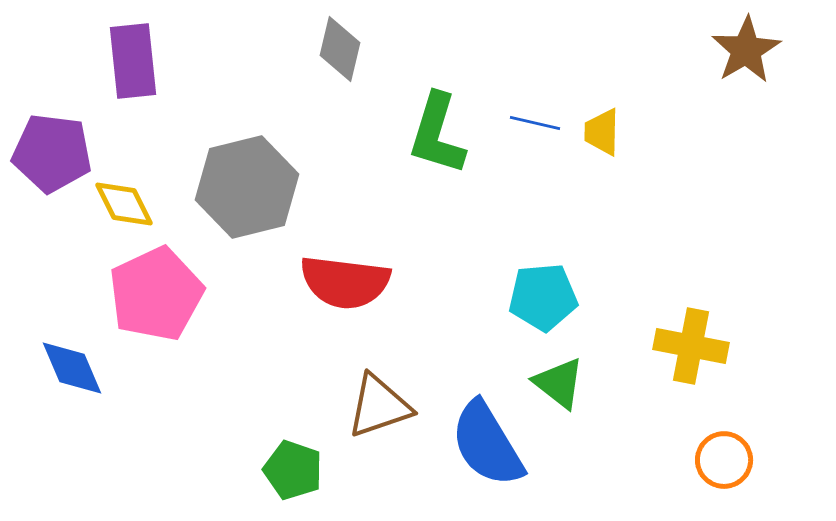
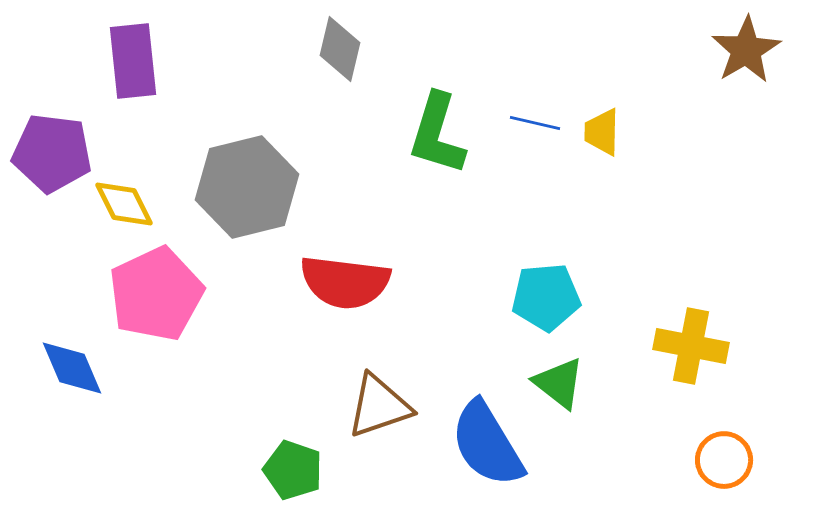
cyan pentagon: moved 3 px right
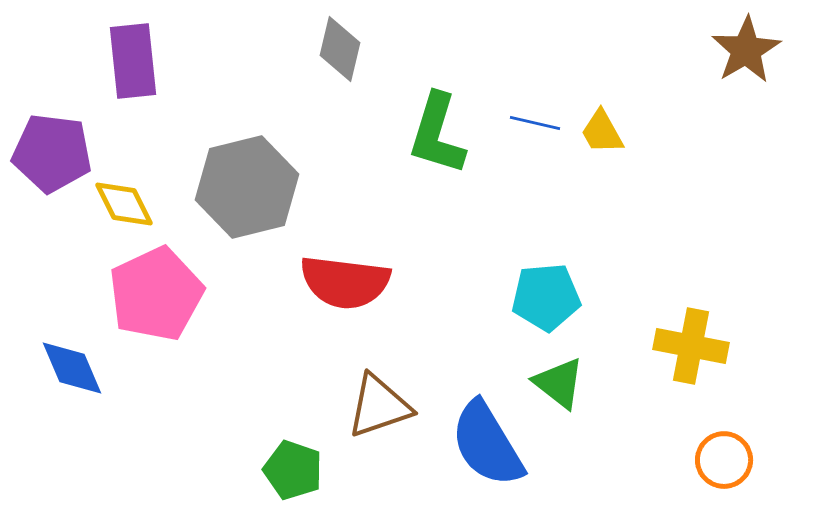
yellow trapezoid: rotated 30 degrees counterclockwise
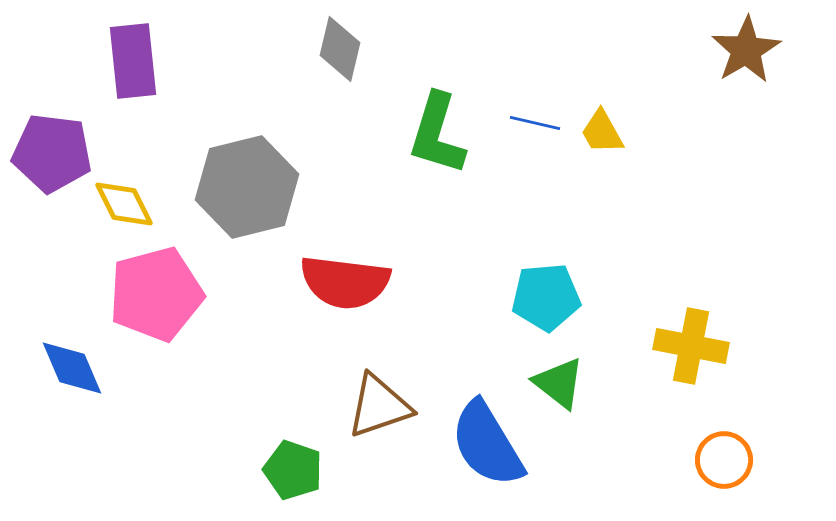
pink pentagon: rotated 10 degrees clockwise
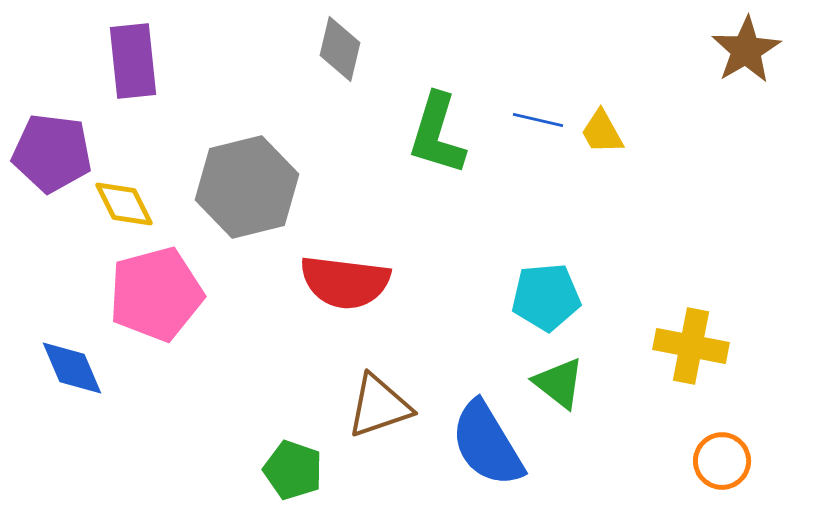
blue line: moved 3 px right, 3 px up
orange circle: moved 2 px left, 1 px down
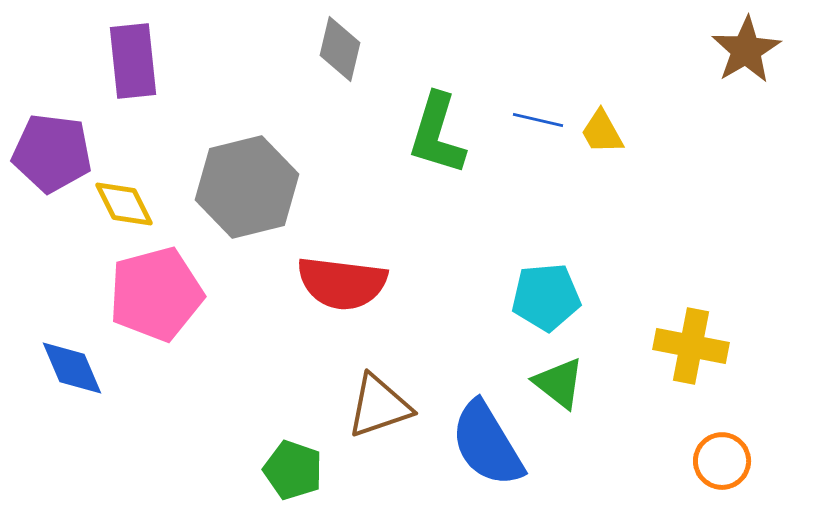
red semicircle: moved 3 px left, 1 px down
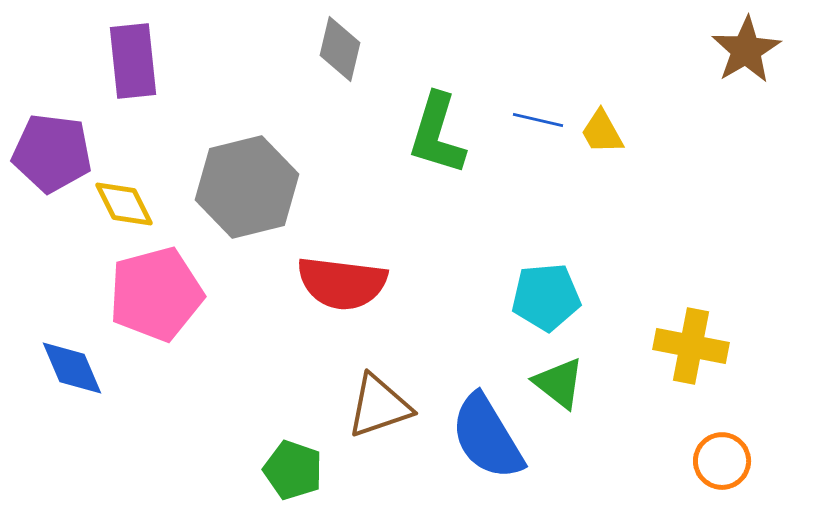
blue semicircle: moved 7 px up
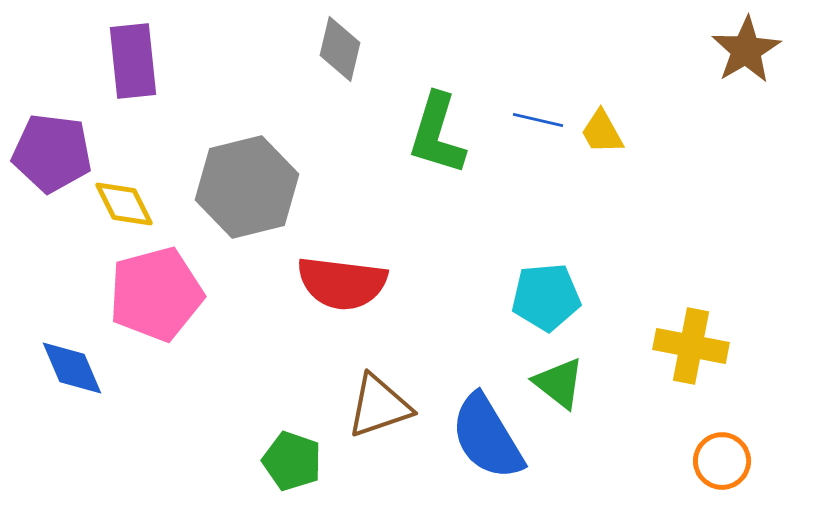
green pentagon: moved 1 px left, 9 px up
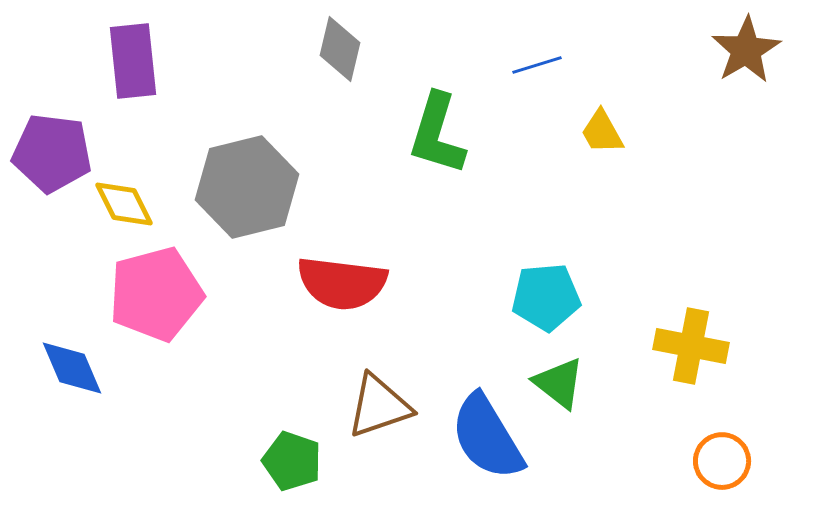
blue line: moved 1 px left, 55 px up; rotated 30 degrees counterclockwise
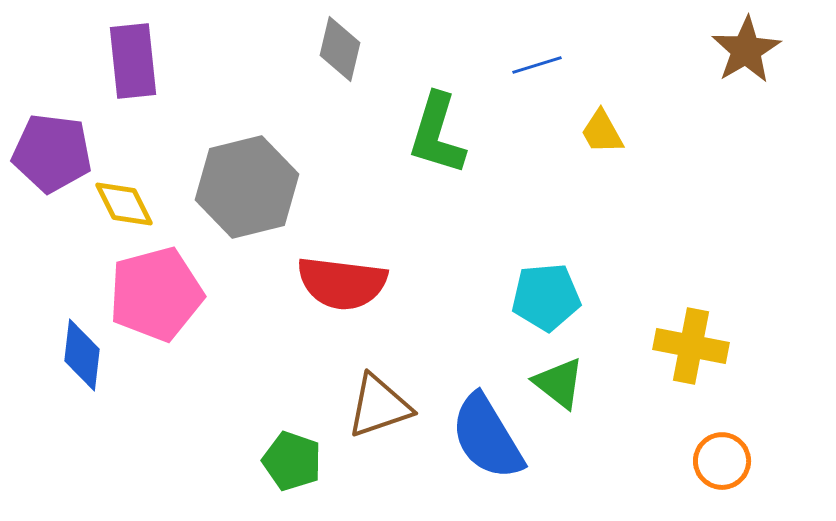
blue diamond: moved 10 px right, 13 px up; rotated 30 degrees clockwise
